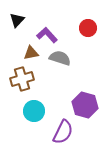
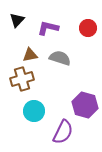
purple L-shape: moved 1 px right, 7 px up; rotated 35 degrees counterclockwise
brown triangle: moved 1 px left, 2 px down
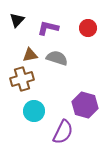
gray semicircle: moved 3 px left
